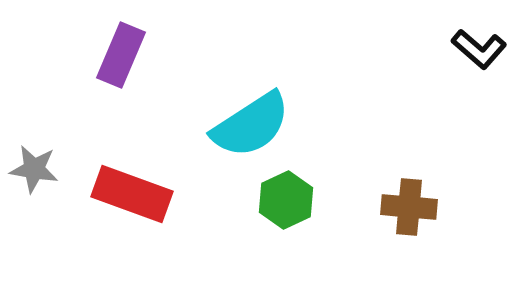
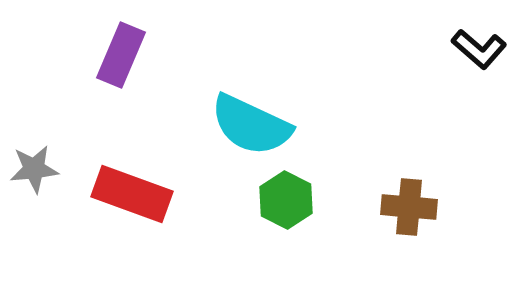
cyan semicircle: rotated 58 degrees clockwise
gray star: rotated 15 degrees counterclockwise
green hexagon: rotated 8 degrees counterclockwise
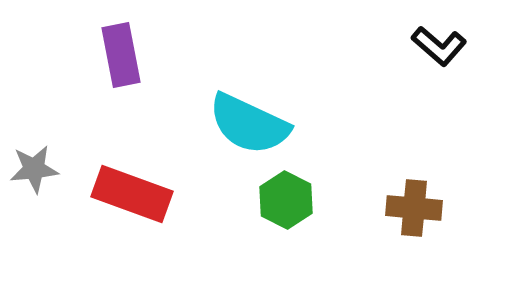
black L-shape: moved 40 px left, 3 px up
purple rectangle: rotated 34 degrees counterclockwise
cyan semicircle: moved 2 px left, 1 px up
brown cross: moved 5 px right, 1 px down
